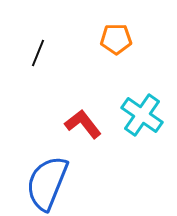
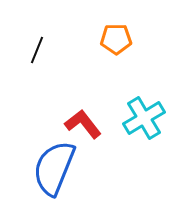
black line: moved 1 px left, 3 px up
cyan cross: moved 2 px right, 3 px down; rotated 24 degrees clockwise
blue semicircle: moved 7 px right, 15 px up
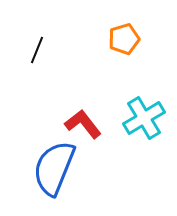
orange pentagon: moved 8 px right; rotated 16 degrees counterclockwise
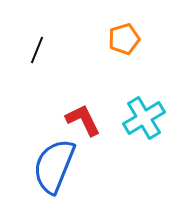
red L-shape: moved 4 px up; rotated 12 degrees clockwise
blue semicircle: moved 2 px up
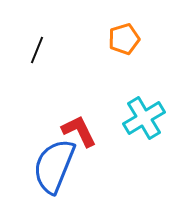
red L-shape: moved 4 px left, 11 px down
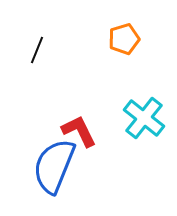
cyan cross: rotated 21 degrees counterclockwise
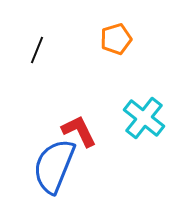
orange pentagon: moved 8 px left
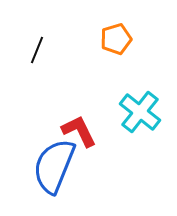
cyan cross: moved 4 px left, 6 px up
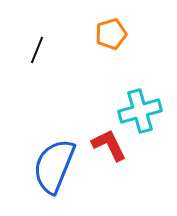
orange pentagon: moved 5 px left, 5 px up
cyan cross: moved 1 px up; rotated 36 degrees clockwise
red L-shape: moved 30 px right, 14 px down
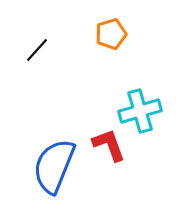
black line: rotated 20 degrees clockwise
red L-shape: rotated 6 degrees clockwise
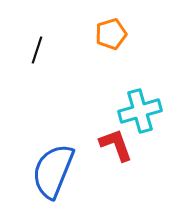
black line: rotated 24 degrees counterclockwise
red L-shape: moved 7 px right
blue semicircle: moved 1 px left, 5 px down
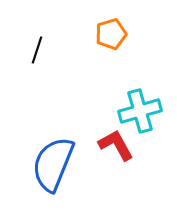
red L-shape: rotated 9 degrees counterclockwise
blue semicircle: moved 7 px up
